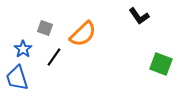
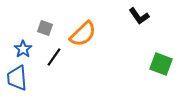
blue trapezoid: rotated 12 degrees clockwise
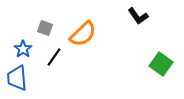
black L-shape: moved 1 px left
green square: rotated 15 degrees clockwise
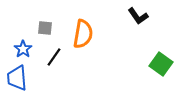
gray square: rotated 14 degrees counterclockwise
orange semicircle: rotated 36 degrees counterclockwise
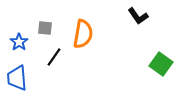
blue star: moved 4 px left, 7 px up
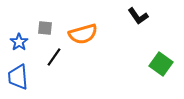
orange semicircle: rotated 64 degrees clockwise
blue trapezoid: moved 1 px right, 1 px up
